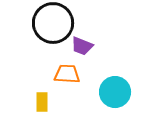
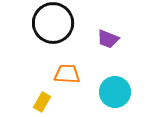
purple trapezoid: moved 26 px right, 7 px up
yellow rectangle: rotated 30 degrees clockwise
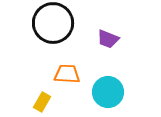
cyan circle: moved 7 px left
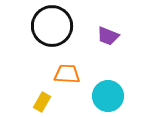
black circle: moved 1 px left, 3 px down
purple trapezoid: moved 3 px up
cyan circle: moved 4 px down
